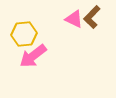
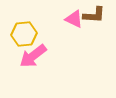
brown L-shape: moved 2 px right, 2 px up; rotated 130 degrees counterclockwise
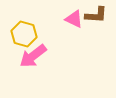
brown L-shape: moved 2 px right
yellow hexagon: rotated 20 degrees clockwise
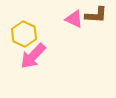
yellow hexagon: rotated 10 degrees clockwise
pink arrow: rotated 8 degrees counterclockwise
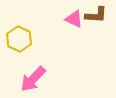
yellow hexagon: moved 5 px left, 5 px down
pink arrow: moved 23 px down
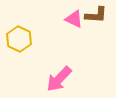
pink arrow: moved 26 px right
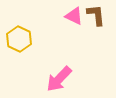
brown L-shape: rotated 100 degrees counterclockwise
pink triangle: moved 3 px up
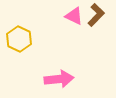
brown L-shape: rotated 50 degrees clockwise
pink arrow: rotated 140 degrees counterclockwise
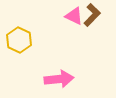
brown L-shape: moved 4 px left
yellow hexagon: moved 1 px down
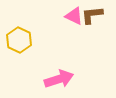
brown L-shape: rotated 140 degrees counterclockwise
pink arrow: rotated 12 degrees counterclockwise
